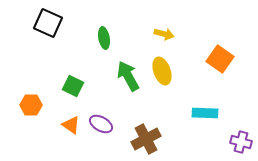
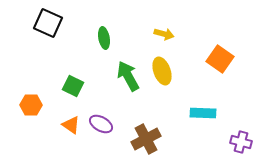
cyan rectangle: moved 2 px left
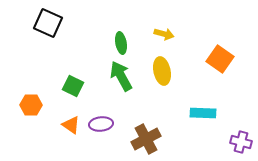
green ellipse: moved 17 px right, 5 px down
yellow ellipse: rotated 8 degrees clockwise
green arrow: moved 7 px left
purple ellipse: rotated 35 degrees counterclockwise
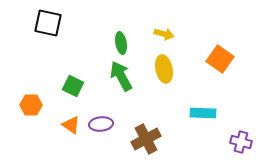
black square: rotated 12 degrees counterclockwise
yellow ellipse: moved 2 px right, 2 px up
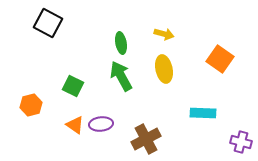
black square: rotated 16 degrees clockwise
orange hexagon: rotated 15 degrees counterclockwise
orange triangle: moved 4 px right
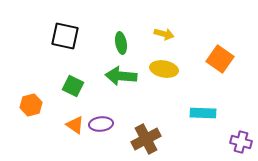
black square: moved 17 px right, 13 px down; rotated 16 degrees counterclockwise
yellow ellipse: rotated 68 degrees counterclockwise
green arrow: rotated 56 degrees counterclockwise
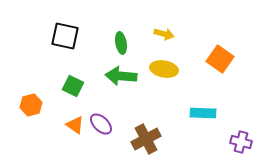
purple ellipse: rotated 50 degrees clockwise
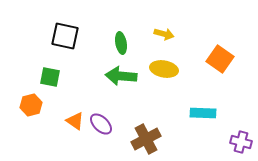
green square: moved 23 px left, 9 px up; rotated 15 degrees counterclockwise
orange triangle: moved 4 px up
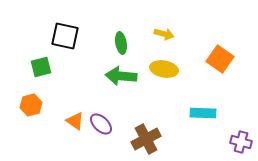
green square: moved 9 px left, 10 px up; rotated 25 degrees counterclockwise
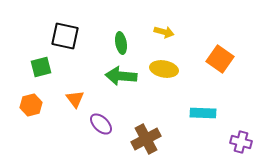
yellow arrow: moved 2 px up
orange triangle: moved 22 px up; rotated 18 degrees clockwise
